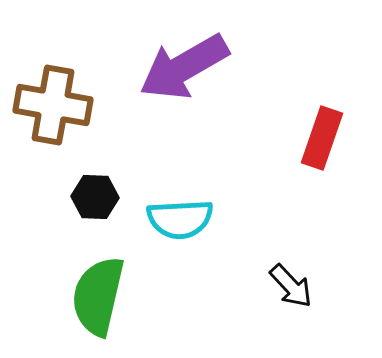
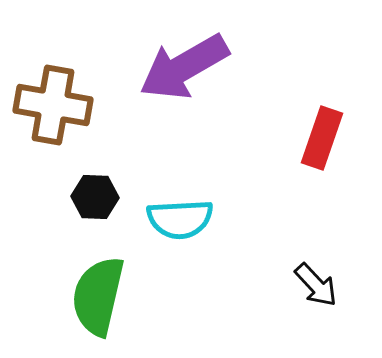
black arrow: moved 25 px right, 1 px up
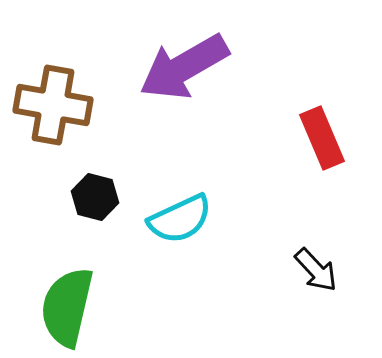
red rectangle: rotated 42 degrees counterclockwise
black hexagon: rotated 12 degrees clockwise
cyan semicircle: rotated 22 degrees counterclockwise
black arrow: moved 15 px up
green semicircle: moved 31 px left, 11 px down
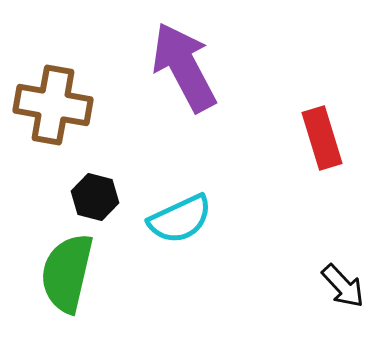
purple arrow: rotated 92 degrees clockwise
red rectangle: rotated 6 degrees clockwise
black arrow: moved 27 px right, 16 px down
green semicircle: moved 34 px up
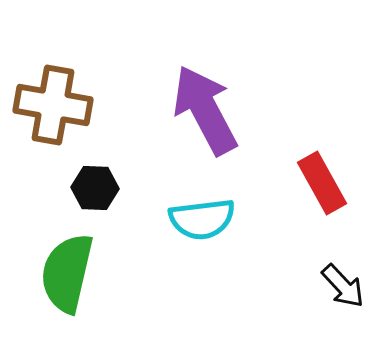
purple arrow: moved 21 px right, 43 px down
red rectangle: moved 45 px down; rotated 12 degrees counterclockwise
black hexagon: moved 9 px up; rotated 12 degrees counterclockwise
cyan semicircle: moved 22 px right; rotated 18 degrees clockwise
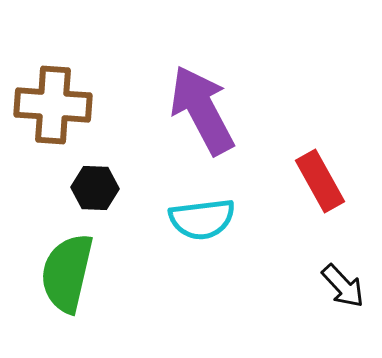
brown cross: rotated 6 degrees counterclockwise
purple arrow: moved 3 px left
red rectangle: moved 2 px left, 2 px up
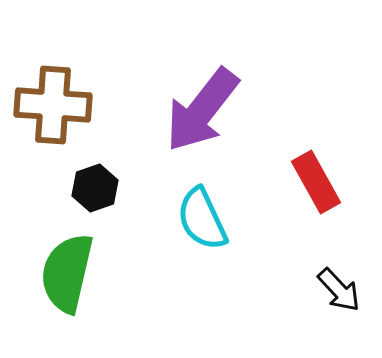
purple arrow: rotated 114 degrees counterclockwise
red rectangle: moved 4 px left, 1 px down
black hexagon: rotated 21 degrees counterclockwise
cyan semicircle: rotated 72 degrees clockwise
black arrow: moved 4 px left, 4 px down
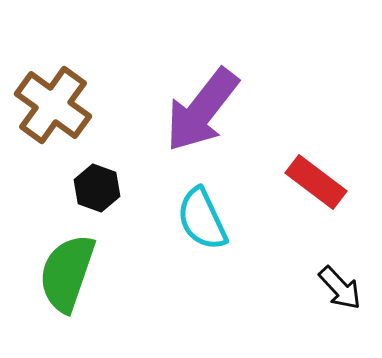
brown cross: rotated 32 degrees clockwise
red rectangle: rotated 24 degrees counterclockwise
black hexagon: moved 2 px right; rotated 21 degrees counterclockwise
green semicircle: rotated 6 degrees clockwise
black arrow: moved 1 px right, 2 px up
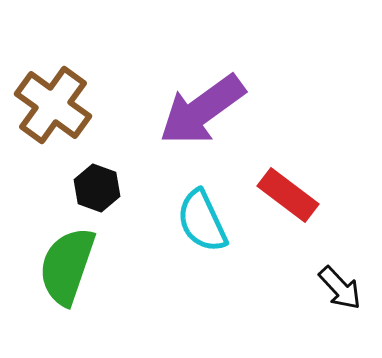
purple arrow: rotated 16 degrees clockwise
red rectangle: moved 28 px left, 13 px down
cyan semicircle: moved 2 px down
green semicircle: moved 7 px up
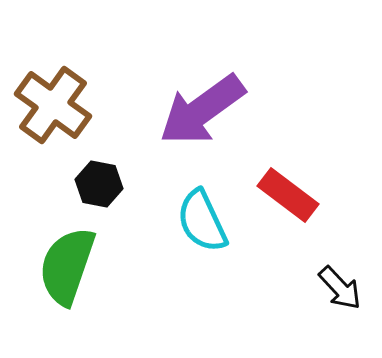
black hexagon: moved 2 px right, 4 px up; rotated 9 degrees counterclockwise
